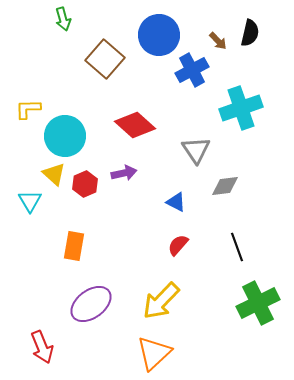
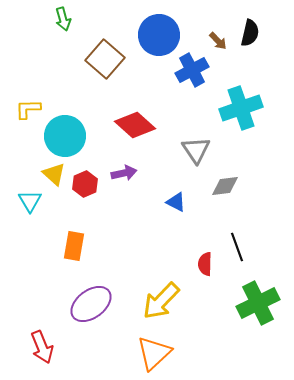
red semicircle: moved 27 px right, 19 px down; rotated 40 degrees counterclockwise
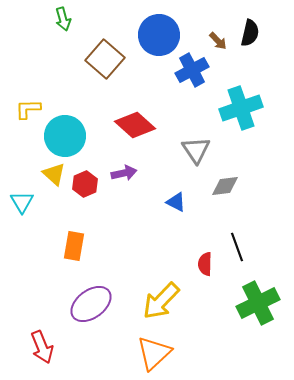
cyan triangle: moved 8 px left, 1 px down
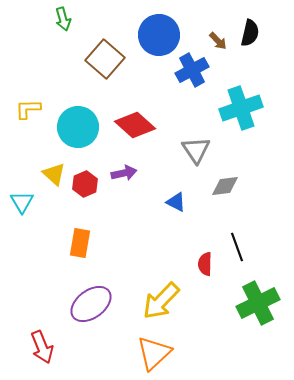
cyan circle: moved 13 px right, 9 px up
orange rectangle: moved 6 px right, 3 px up
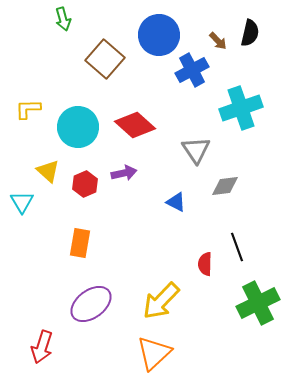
yellow triangle: moved 6 px left, 3 px up
red arrow: rotated 40 degrees clockwise
